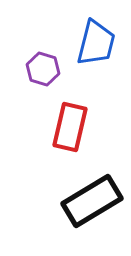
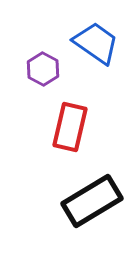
blue trapezoid: rotated 69 degrees counterclockwise
purple hexagon: rotated 12 degrees clockwise
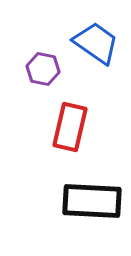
purple hexagon: rotated 16 degrees counterclockwise
black rectangle: rotated 34 degrees clockwise
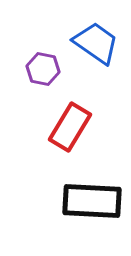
red rectangle: rotated 18 degrees clockwise
